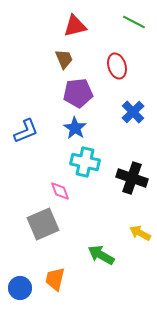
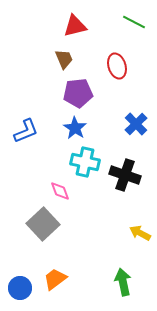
blue cross: moved 3 px right, 12 px down
black cross: moved 7 px left, 3 px up
gray square: rotated 20 degrees counterclockwise
green arrow: moved 22 px right, 27 px down; rotated 48 degrees clockwise
orange trapezoid: rotated 40 degrees clockwise
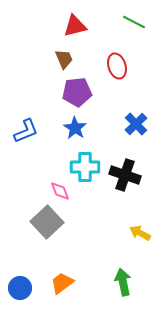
purple pentagon: moved 1 px left, 1 px up
cyan cross: moved 5 px down; rotated 12 degrees counterclockwise
gray square: moved 4 px right, 2 px up
orange trapezoid: moved 7 px right, 4 px down
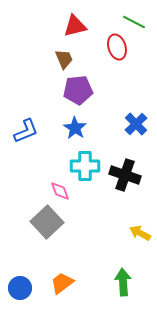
red ellipse: moved 19 px up
purple pentagon: moved 1 px right, 2 px up
cyan cross: moved 1 px up
green arrow: rotated 8 degrees clockwise
